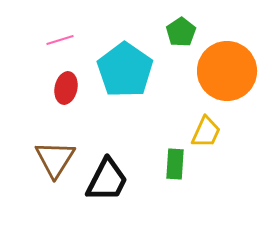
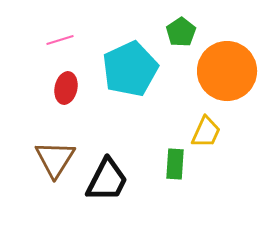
cyan pentagon: moved 5 px right, 1 px up; rotated 12 degrees clockwise
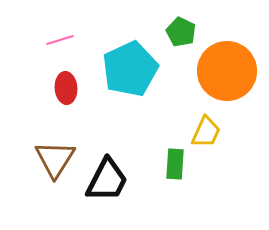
green pentagon: rotated 12 degrees counterclockwise
red ellipse: rotated 16 degrees counterclockwise
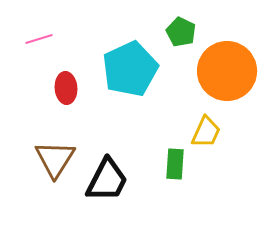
pink line: moved 21 px left, 1 px up
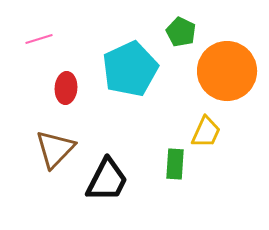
red ellipse: rotated 8 degrees clockwise
brown triangle: moved 10 px up; rotated 12 degrees clockwise
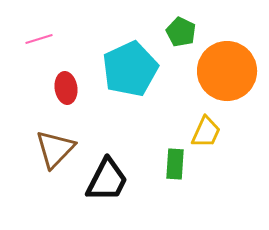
red ellipse: rotated 12 degrees counterclockwise
